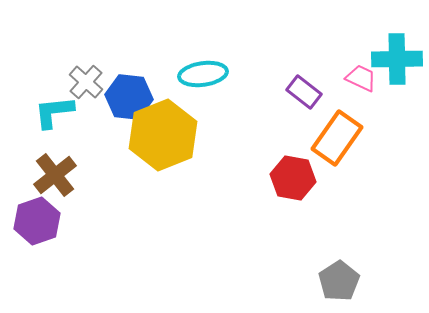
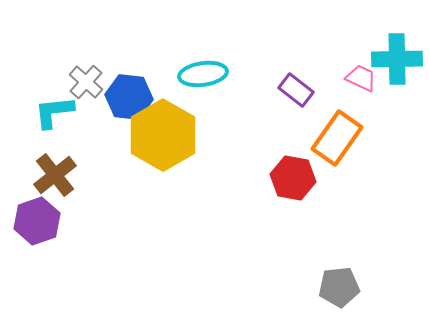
purple rectangle: moved 8 px left, 2 px up
yellow hexagon: rotated 8 degrees counterclockwise
gray pentagon: moved 6 px down; rotated 27 degrees clockwise
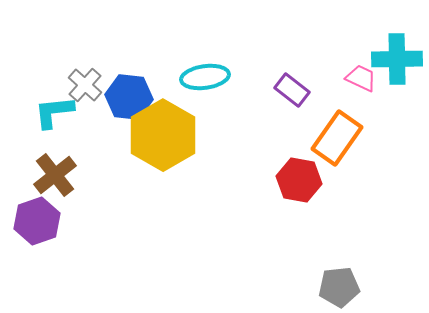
cyan ellipse: moved 2 px right, 3 px down
gray cross: moved 1 px left, 3 px down
purple rectangle: moved 4 px left
red hexagon: moved 6 px right, 2 px down
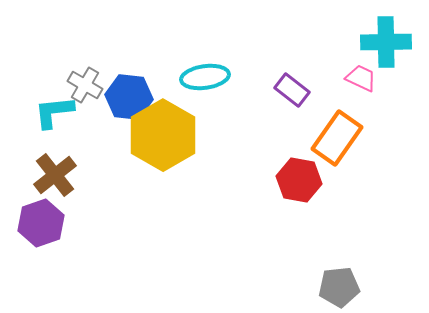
cyan cross: moved 11 px left, 17 px up
gray cross: rotated 12 degrees counterclockwise
purple hexagon: moved 4 px right, 2 px down
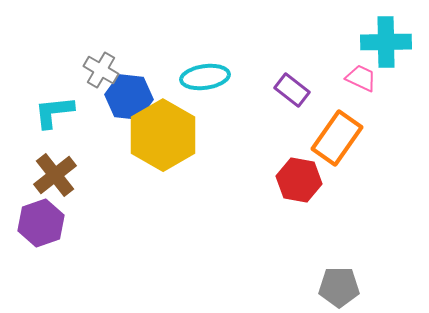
gray cross: moved 16 px right, 15 px up
gray pentagon: rotated 6 degrees clockwise
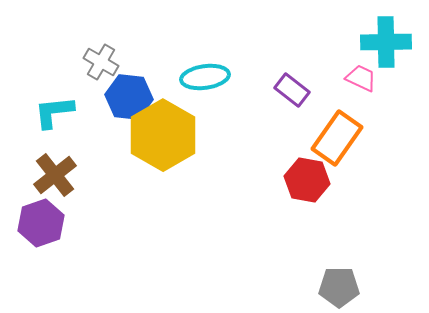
gray cross: moved 8 px up
red hexagon: moved 8 px right
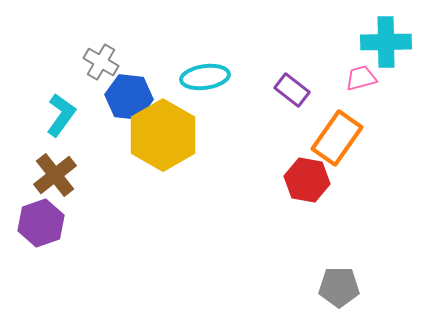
pink trapezoid: rotated 40 degrees counterclockwise
cyan L-shape: moved 7 px right, 3 px down; rotated 132 degrees clockwise
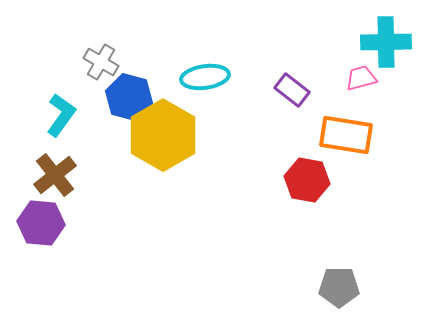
blue hexagon: rotated 9 degrees clockwise
orange rectangle: moved 9 px right, 3 px up; rotated 64 degrees clockwise
purple hexagon: rotated 24 degrees clockwise
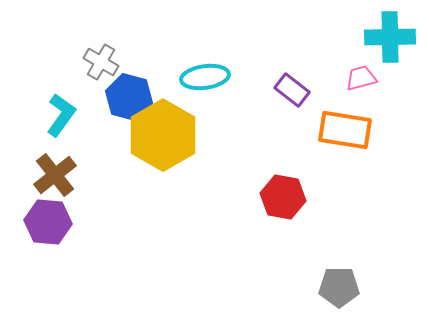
cyan cross: moved 4 px right, 5 px up
orange rectangle: moved 1 px left, 5 px up
red hexagon: moved 24 px left, 17 px down
purple hexagon: moved 7 px right, 1 px up
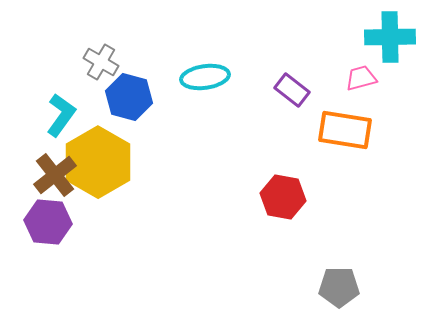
yellow hexagon: moved 65 px left, 27 px down
